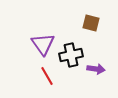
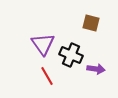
black cross: rotated 35 degrees clockwise
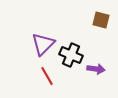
brown square: moved 10 px right, 3 px up
purple triangle: rotated 20 degrees clockwise
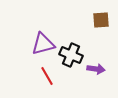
brown square: rotated 18 degrees counterclockwise
purple triangle: rotated 30 degrees clockwise
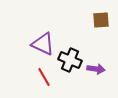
purple triangle: rotated 40 degrees clockwise
black cross: moved 1 px left, 5 px down
red line: moved 3 px left, 1 px down
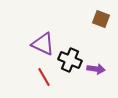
brown square: moved 1 px up; rotated 24 degrees clockwise
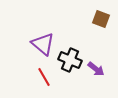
purple triangle: rotated 15 degrees clockwise
purple arrow: rotated 30 degrees clockwise
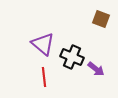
black cross: moved 2 px right, 3 px up
red line: rotated 24 degrees clockwise
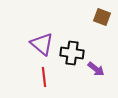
brown square: moved 1 px right, 2 px up
purple triangle: moved 1 px left
black cross: moved 4 px up; rotated 15 degrees counterclockwise
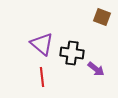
red line: moved 2 px left
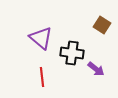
brown square: moved 8 px down; rotated 12 degrees clockwise
purple triangle: moved 1 px left, 6 px up
